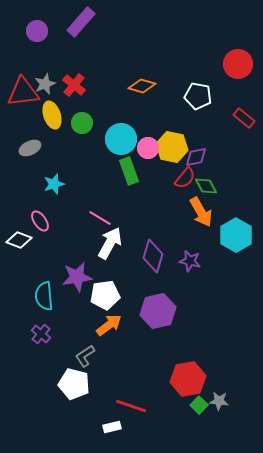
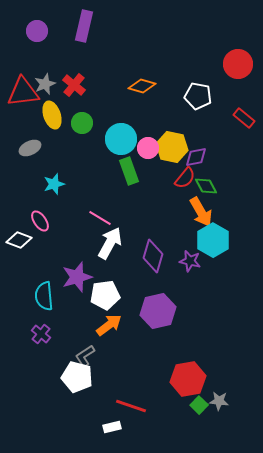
purple rectangle at (81, 22): moved 3 px right, 4 px down; rotated 28 degrees counterclockwise
cyan hexagon at (236, 235): moved 23 px left, 5 px down
purple star at (77, 277): rotated 8 degrees counterclockwise
white pentagon at (74, 384): moved 3 px right, 7 px up
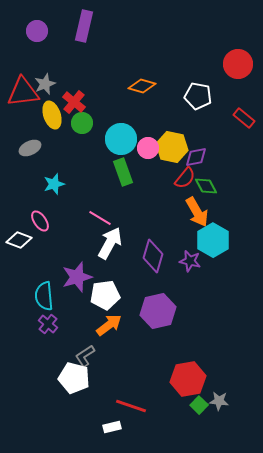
red cross at (74, 85): moved 17 px down
green rectangle at (129, 171): moved 6 px left, 1 px down
orange arrow at (201, 212): moved 4 px left
purple cross at (41, 334): moved 7 px right, 10 px up
white pentagon at (77, 377): moved 3 px left, 1 px down
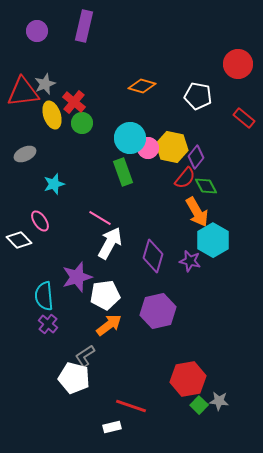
cyan circle at (121, 139): moved 9 px right, 1 px up
gray ellipse at (30, 148): moved 5 px left, 6 px down
purple diamond at (196, 157): rotated 40 degrees counterclockwise
white diamond at (19, 240): rotated 25 degrees clockwise
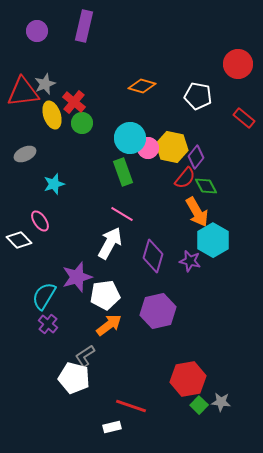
pink line at (100, 218): moved 22 px right, 4 px up
cyan semicircle at (44, 296): rotated 36 degrees clockwise
gray star at (219, 401): moved 2 px right, 1 px down
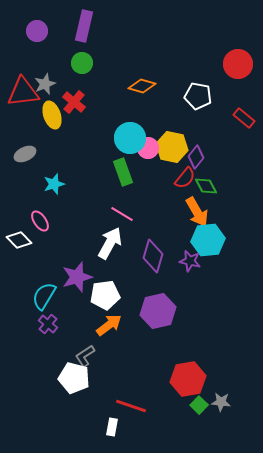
green circle at (82, 123): moved 60 px up
cyan hexagon at (213, 240): moved 5 px left; rotated 24 degrees clockwise
white rectangle at (112, 427): rotated 66 degrees counterclockwise
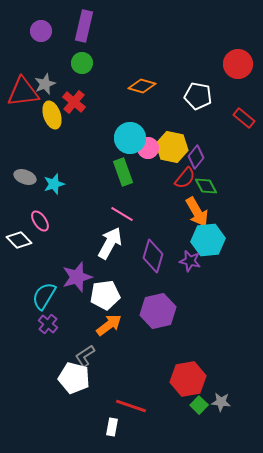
purple circle at (37, 31): moved 4 px right
gray ellipse at (25, 154): moved 23 px down; rotated 45 degrees clockwise
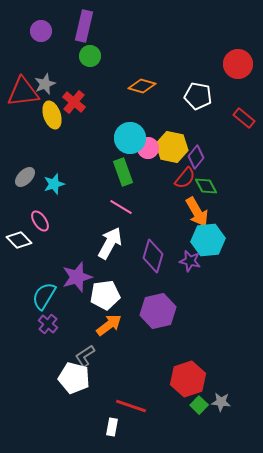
green circle at (82, 63): moved 8 px right, 7 px up
gray ellipse at (25, 177): rotated 65 degrees counterclockwise
pink line at (122, 214): moved 1 px left, 7 px up
red hexagon at (188, 379): rotated 8 degrees counterclockwise
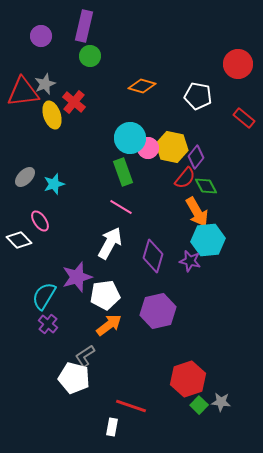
purple circle at (41, 31): moved 5 px down
